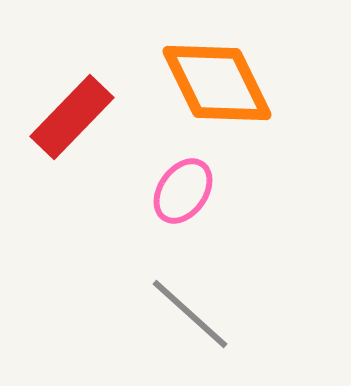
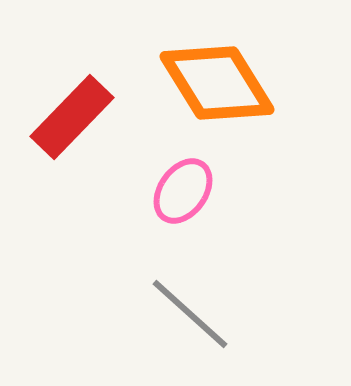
orange diamond: rotated 6 degrees counterclockwise
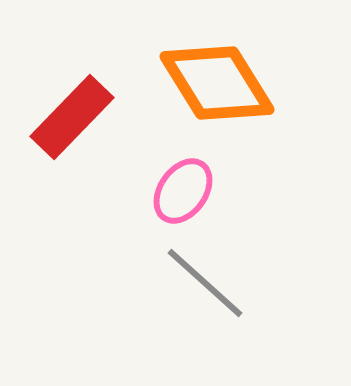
gray line: moved 15 px right, 31 px up
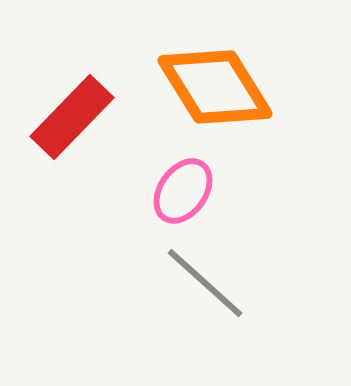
orange diamond: moved 2 px left, 4 px down
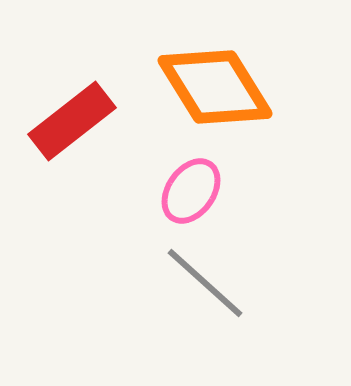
red rectangle: moved 4 px down; rotated 8 degrees clockwise
pink ellipse: moved 8 px right
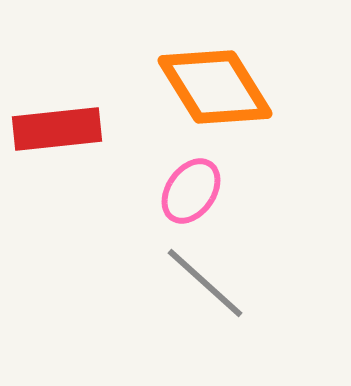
red rectangle: moved 15 px left, 8 px down; rotated 32 degrees clockwise
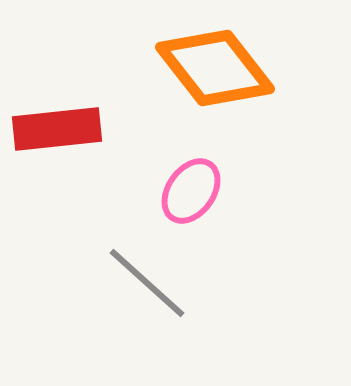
orange diamond: moved 19 px up; rotated 6 degrees counterclockwise
gray line: moved 58 px left
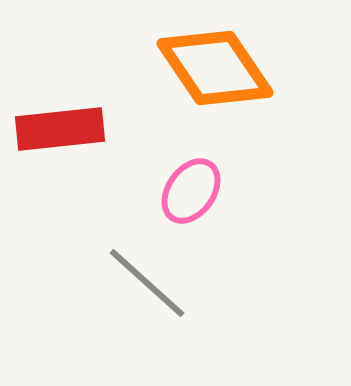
orange diamond: rotated 4 degrees clockwise
red rectangle: moved 3 px right
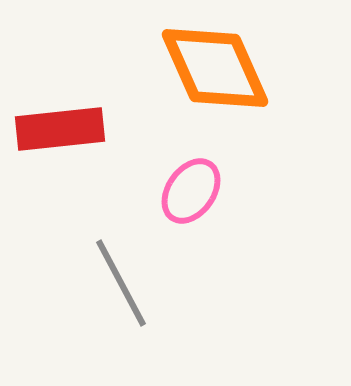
orange diamond: rotated 10 degrees clockwise
gray line: moved 26 px left; rotated 20 degrees clockwise
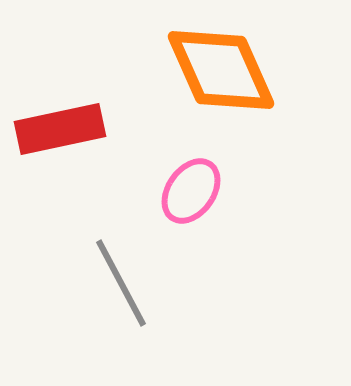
orange diamond: moved 6 px right, 2 px down
red rectangle: rotated 6 degrees counterclockwise
